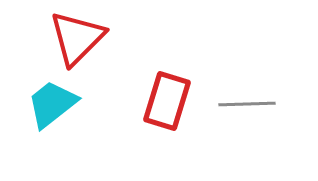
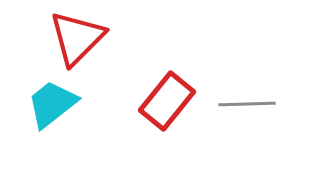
red rectangle: rotated 22 degrees clockwise
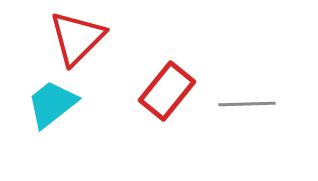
red rectangle: moved 10 px up
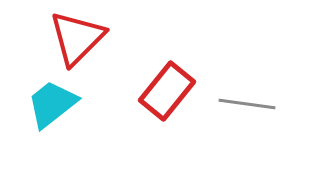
gray line: rotated 10 degrees clockwise
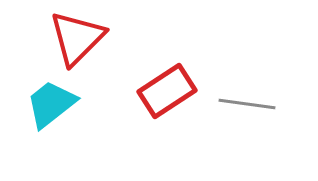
red rectangle: rotated 18 degrees clockwise
cyan trapezoid: moved 1 px left
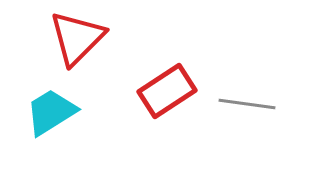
cyan trapezoid: moved 8 px down; rotated 6 degrees clockwise
